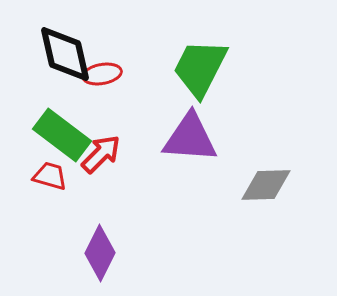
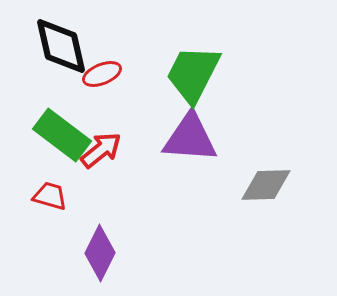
black diamond: moved 4 px left, 8 px up
green trapezoid: moved 7 px left, 6 px down
red ellipse: rotated 12 degrees counterclockwise
red arrow: moved 4 px up; rotated 6 degrees clockwise
red trapezoid: moved 20 px down
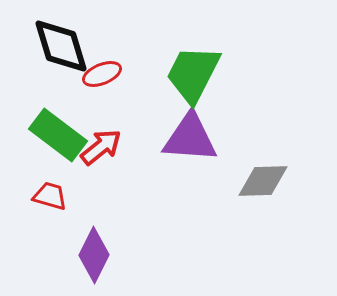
black diamond: rotated 4 degrees counterclockwise
green rectangle: moved 4 px left
red arrow: moved 3 px up
gray diamond: moved 3 px left, 4 px up
purple diamond: moved 6 px left, 2 px down
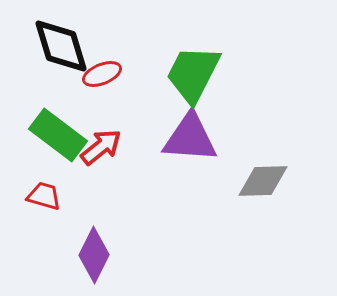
red trapezoid: moved 6 px left
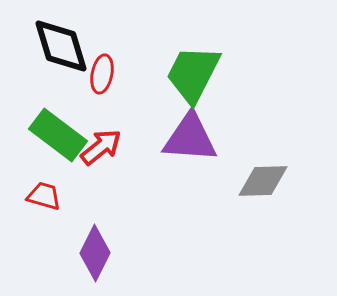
red ellipse: rotated 57 degrees counterclockwise
purple diamond: moved 1 px right, 2 px up
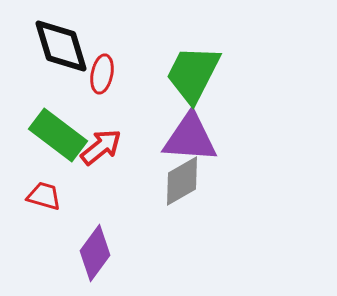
gray diamond: moved 81 px left; rotated 28 degrees counterclockwise
purple diamond: rotated 10 degrees clockwise
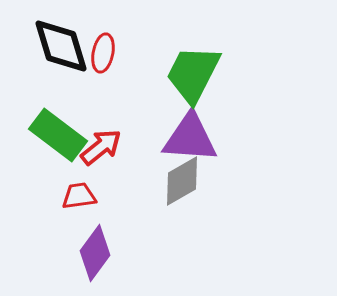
red ellipse: moved 1 px right, 21 px up
red trapezoid: moved 35 px right; rotated 24 degrees counterclockwise
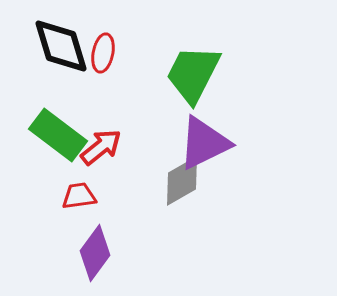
purple triangle: moved 14 px right, 5 px down; rotated 30 degrees counterclockwise
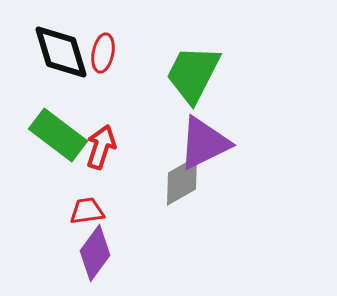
black diamond: moved 6 px down
red arrow: rotated 33 degrees counterclockwise
red trapezoid: moved 8 px right, 15 px down
